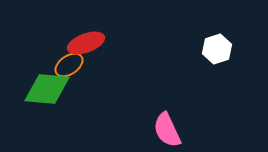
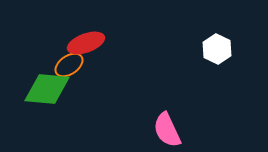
white hexagon: rotated 16 degrees counterclockwise
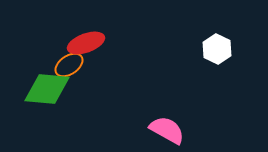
pink semicircle: rotated 144 degrees clockwise
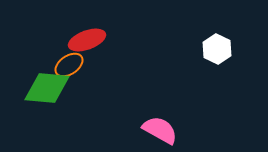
red ellipse: moved 1 px right, 3 px up
green diamond: moved 1 px up
pink semicircle: moved 7 px left
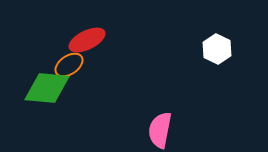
red ellipse: rotated 6 degrees counterclockwise
pink semicircle: rotated 108 degrees counterclockwise
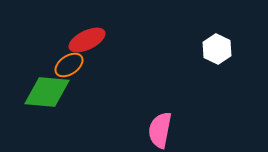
green diamond: moved 4 px down
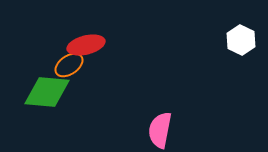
red ellipse: moved 1 px left, 5 px down; rotated 12 degrees clockwise
white hexagon: moved 24 px right, 9 px up
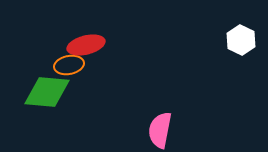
orange ellipse: rotated 24 degrees clockwise
